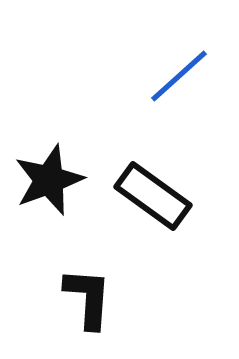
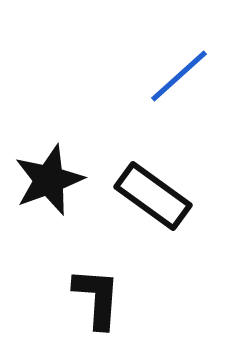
black L-shape: moved 9 px right
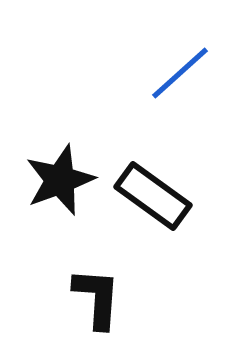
blue line: moved 1 px right, 3 px up
black star: moved 11 px right
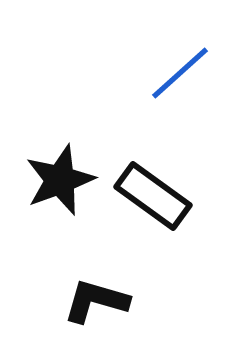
black L-shape: moved 1 px left, 3 px down; rotated 78 degrees counterclockwise
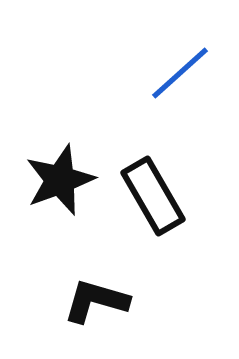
black rectangle: rotated 24 degrees clockwise
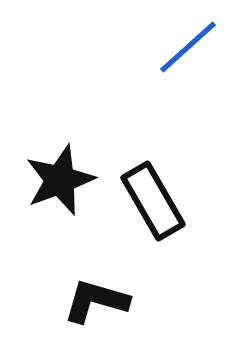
blue line: moved 8 px right, 26 px up
black rectangle: moved 5 px down
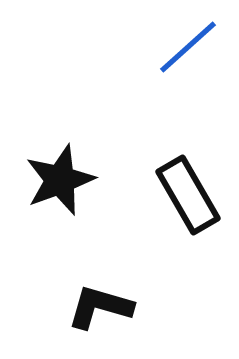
black rectangle: moved 35 px right, 6 px up
black L-shape: moved 4 px right, 6 px down
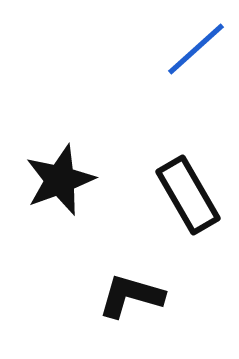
blue line: moved 8 px right, 2 px down
black L-shape: moved 31 px right, 11 px up
